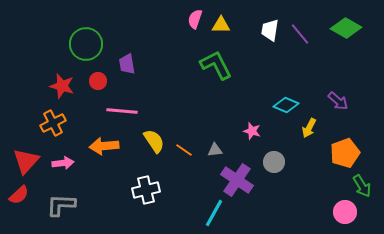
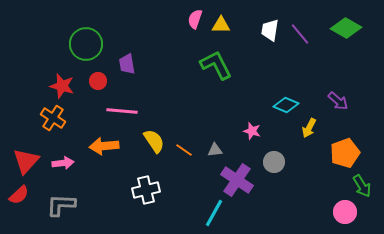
orange cross: moved 5 px up; rotated 30 degrees counterclockwise
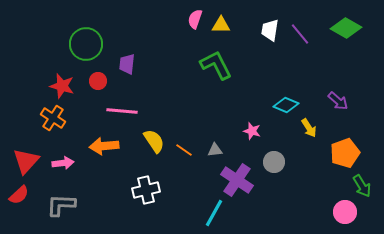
purple trapezoid: rotated 15 degrees clockwise
yellow arrow: rotated 60 degrees counterclockwise
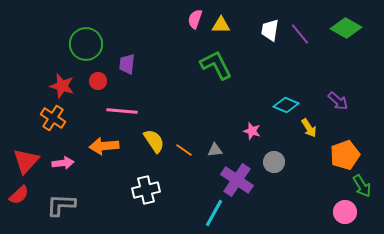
orange pentagon: moved 2 px down
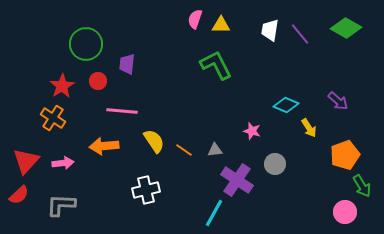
red star: rotated 25 degrees clockwise
gray circle: moved 1 px right, 2 px down
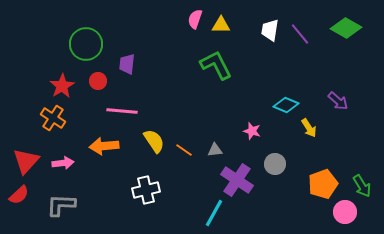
orange pentagon: moved 22 px left, 29 px down
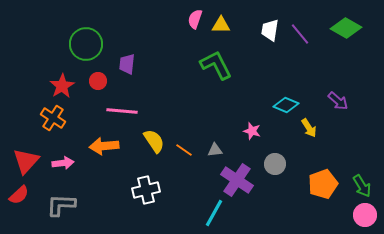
pink circle: moved 20 px right, 3 px down
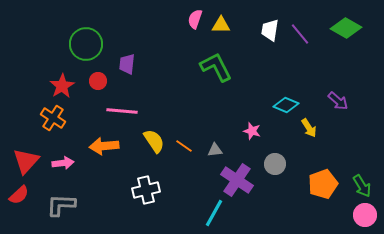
green L-shape: moved 2 px down
orange line: moved 4 px up
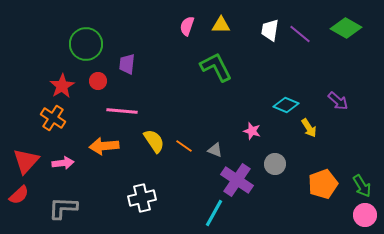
pink semicircle: moved 8 px left, 7 px down
purple line: rotated 10 degrees counterclockwise
gray triangle: rotated 28 degrees clockwise
white cross: moved 4 px left, 8 px down
gray L-shape: moved 2 px right, 3 px down
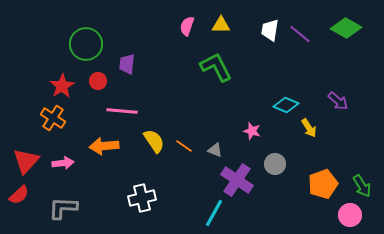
pink circle: moved 15 px left
